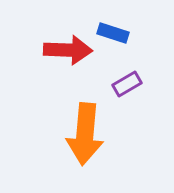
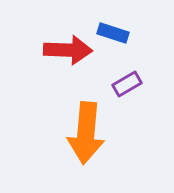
orange arrow: moved 1 px right, 1 px up
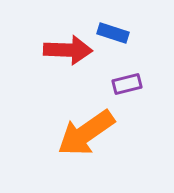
purple rectangle: rotated 16 degrees clockwise
orange arrow: rotated 50 degrees clockwise
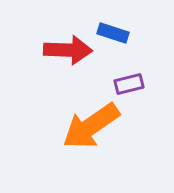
purple rectangle: moved 2 px right
orange arrow: moved 5 px right, 7 px up
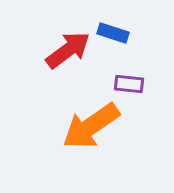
red arrow: rotated 39 degrees counterclockwise
purple rectangle: rotated 20 degrees clockwise
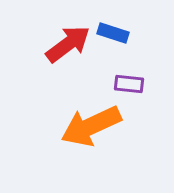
red arrow: moved 6 px up
orange arrow: rotated 10 degrees clockwise
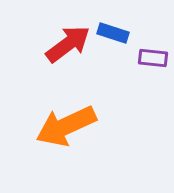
purple rectangle: moved 24 px right, 26 px up
orange arrow: moved 25 px left
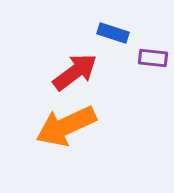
red arrow: moved 7 px right, 28 px down
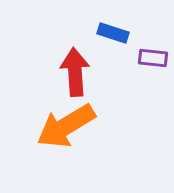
red arrow: rotated 57 degrees counterclockwise
orange arrow: rotated 6 degrees counterclockwise
